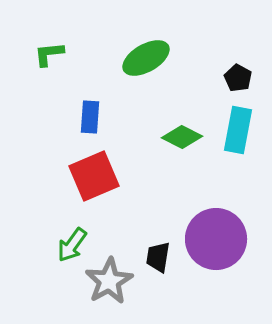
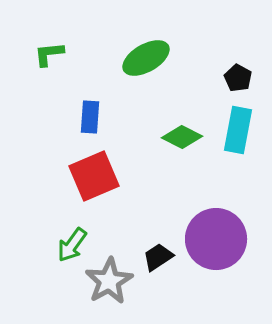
black trapezoid: rotated 48 degrees clockwise
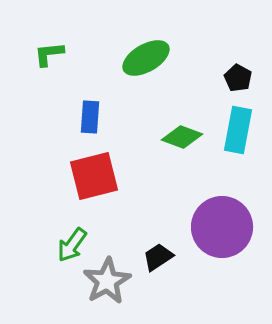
green diamond: rotated 6 degrees counterclockwise
red square: rotated 9 degrees clockwise
purple circle: moved 6 px right, 12 px up
gray star: moved 2 px left
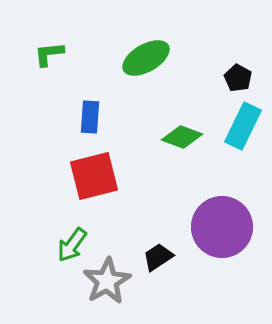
cyan rectangle: moved 5 px right, 4 px up; rotated 15 degrees clockwise
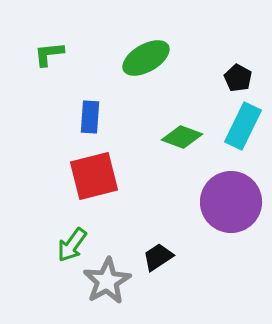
purple circle: moved 9 px right, 25 px up
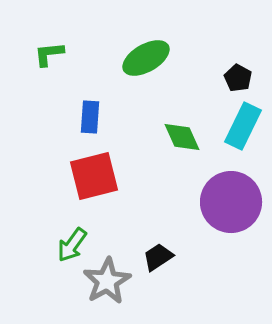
green diamond: rotated 45 degrees clockwise
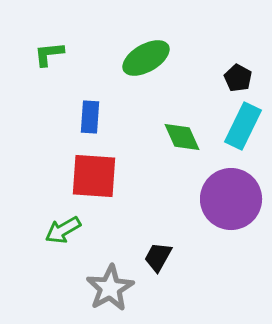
red square: rotated 18 degrees clockwise
purple circle: moved 3 px up
green arrow: moved 9 px left, 15 px up; rotated 24 degrees clockwise
black trapezoid: rotated 28 degrees counterclockwise
gray star: moved 3 px right, 7 px down
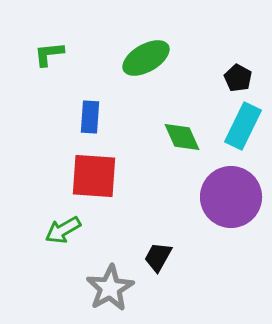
purple circle: moved 2 px up
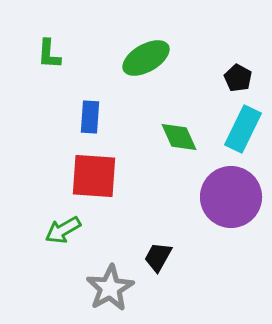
green L-shape: rotated 80 degrees counterclockwise
cyan rectangle: moved 3 px down
green diamond: moved 3 px left
